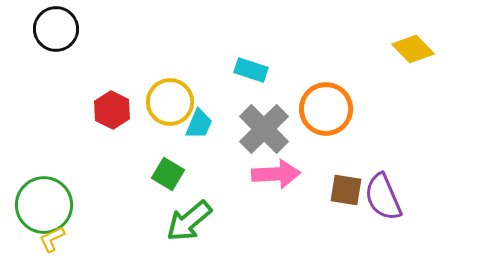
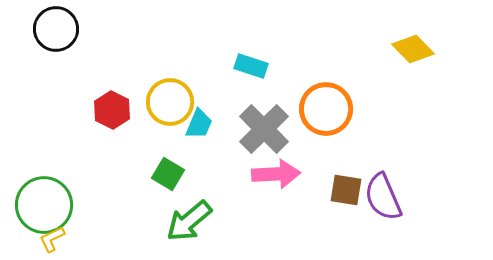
cyan rectangle: moved 4 px up
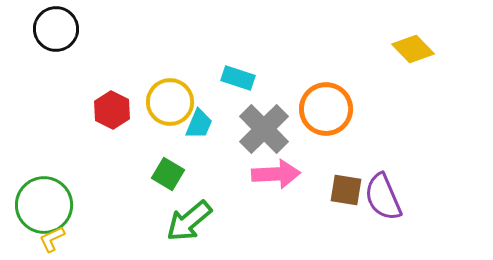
cyan rectangle: moved 13 px left, 12 px down
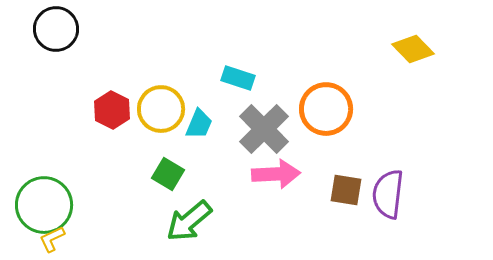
yellow circle: moved 9 px left, 7 px down
purple semicircle: moved 5 px right, 3 px up; rotated 30 degrees clockwise
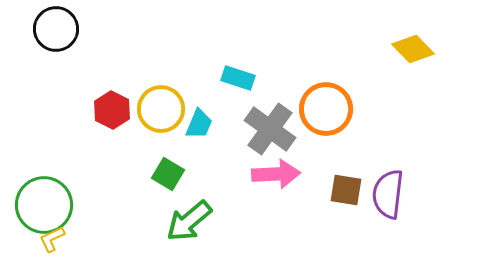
gray cross: moved 6 px right; rotated 9 degrees counterclockwise
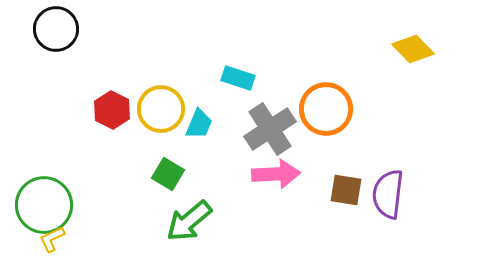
gray cross: rotated 21 degrees clockwise
